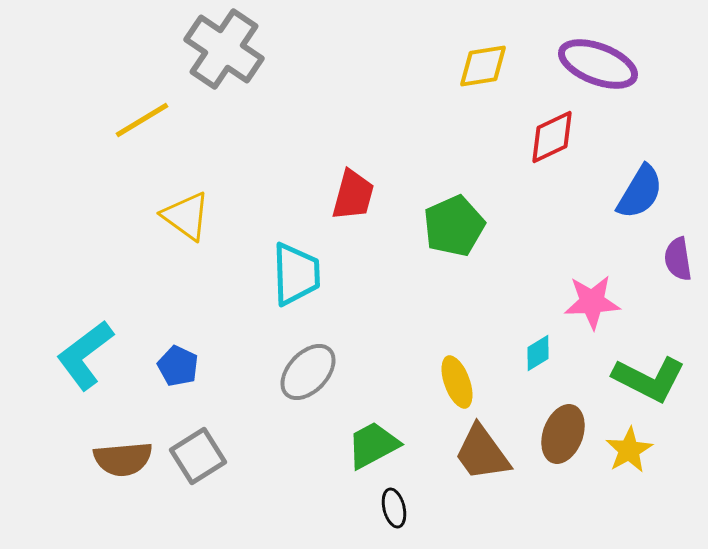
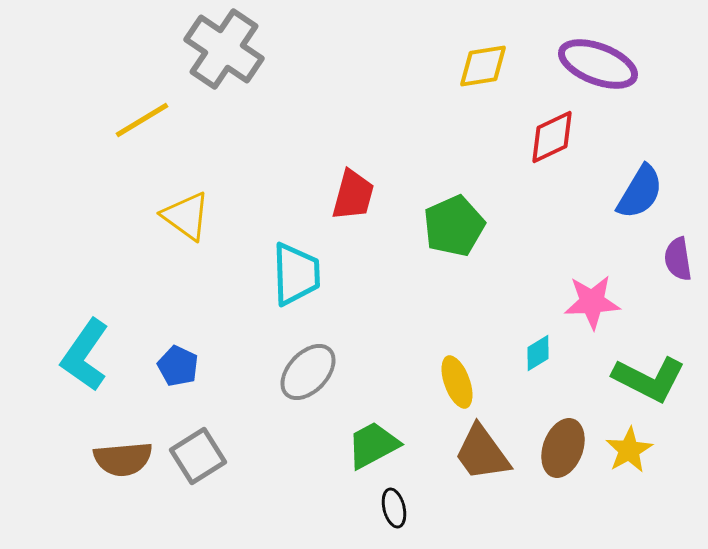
cyan L-shape: rotated 18 degrees counterclockwise
brown ellipse: moved 14 px down
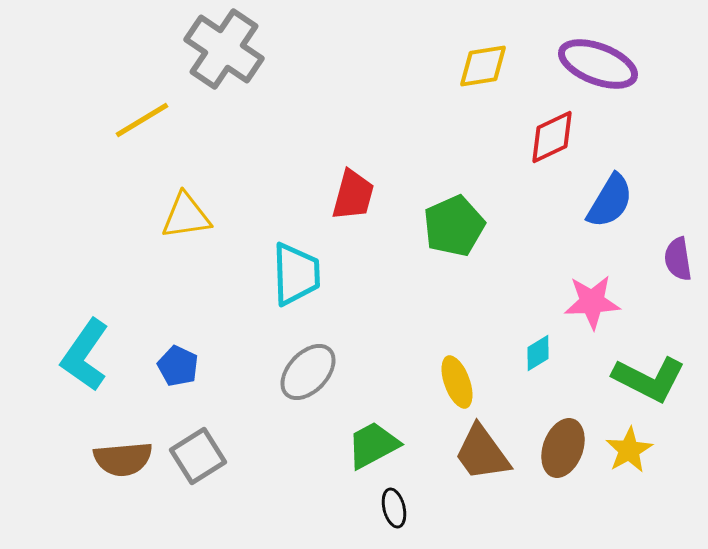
blue semicircle: moved 30 px left, 9 px down
yellow triangle: rotated 44 degrees counterclockwise
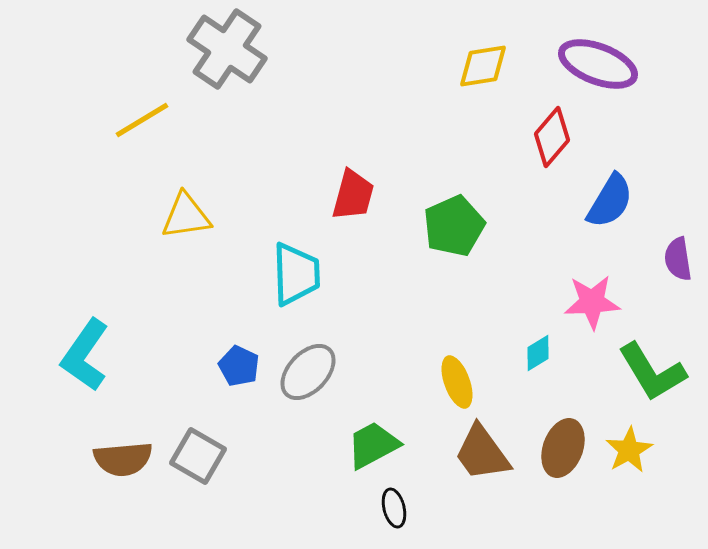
gray cross: moved 3 px right
red diamond: rotated 24 degrees counterclockwise
blue pentagon: moved 61 px right
green L-shape: moved 3 px right, 7 px up; rotated 32 degrees clockwise
gray square: rotated 28 degrees counterclockwise
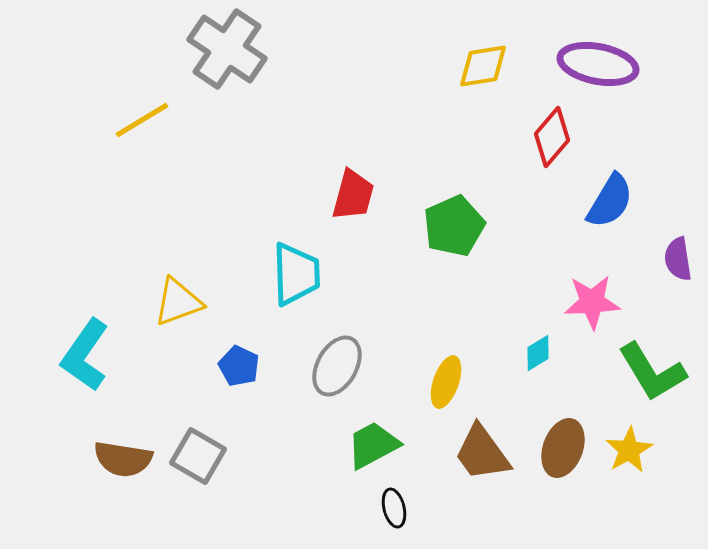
purple ellipse: rotated 10 degrees counterclockwise
yellow triangle: moved 8 px left, 86 px down; rotated 12 degrees counterclockwise
gray ellipse: moved 29 px right, 6 px up; rotated 14 degrees counterclockwise
yellow ellipse: moved 11 px left; rotated 39 degrees clockwise
brown semicircle: rotated 14 degrees clockwise
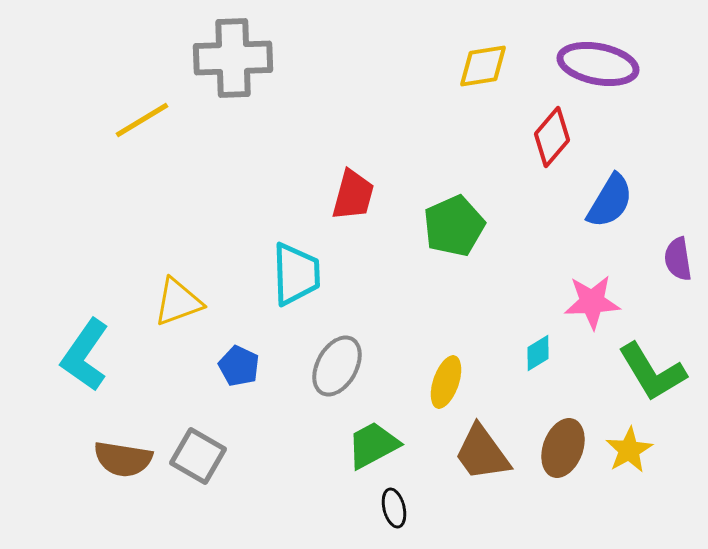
gray cross: moved 6 px right, 9 px down; rotated 36 degrees counterclockwise
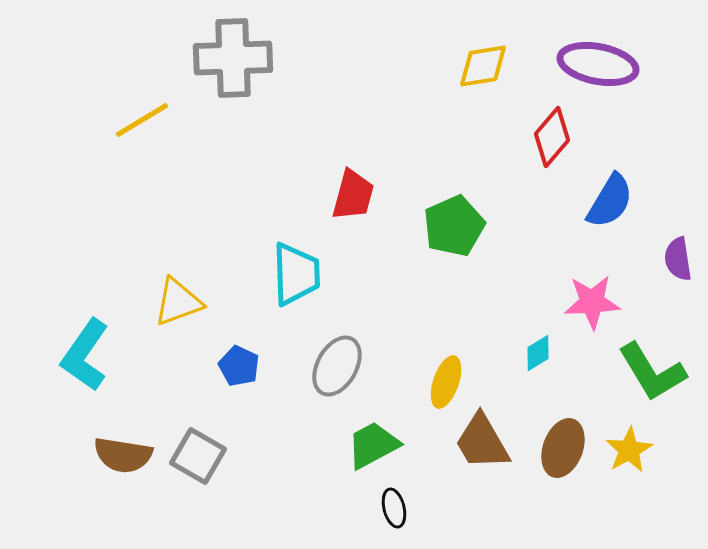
brown trapezoid: moved 11 px up; rotated 6 degrees clockwise
brown semicircle: moved 4 px up
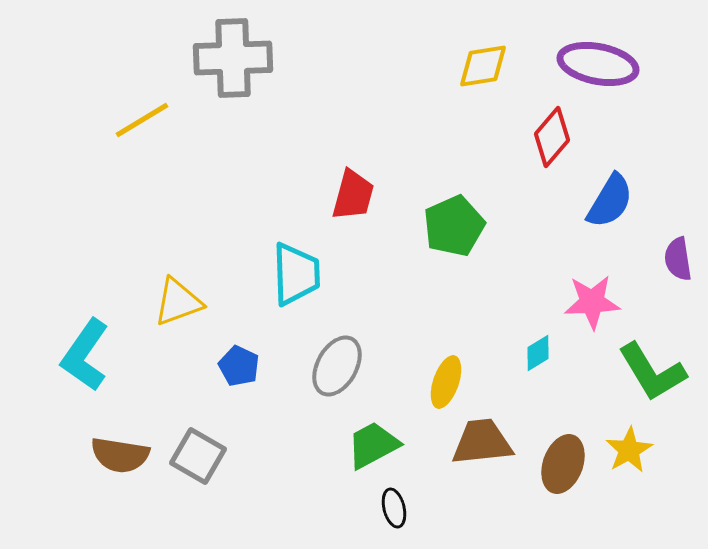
brown trapezoid: rotated 114 degrees clockwise
brown ellipse: moved 16 px down
brown semicircle: moved 3 px left
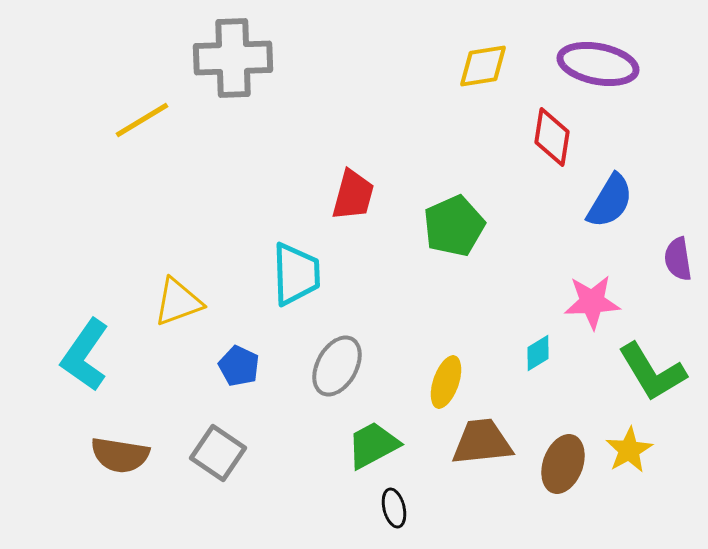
red diamond: rotated 32 degrees counterclockwise
gray square: moved 20 px right, 3 px up; rotated 4 degrees clockwise
